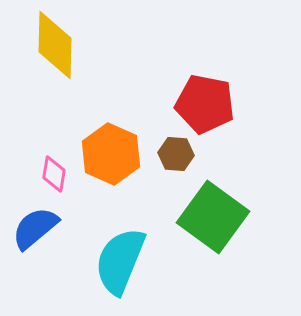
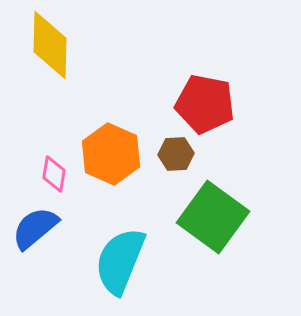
yellow diamond: moved 5 px left
brown hexagon: rotated 8 degrees counterclockwise
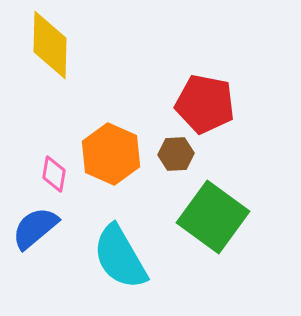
cyan semicircle: moved 4 px up; rotated 52 degrees counterclockwise
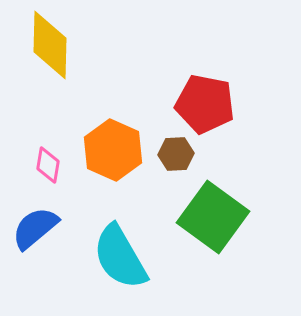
orange hexagon: moved 2 px right, 4 px up
pink diamond: moved 6 px left, 9 px up
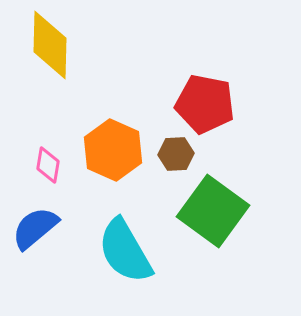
green square: moved 6 px up
cyan semicircle: moved 5 px right, 6 px up
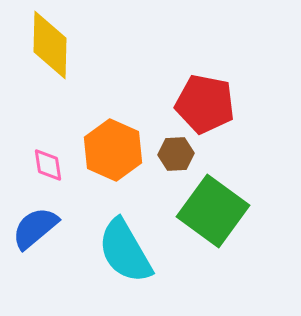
pink diamond: rotated 18 degrees counterclockwise
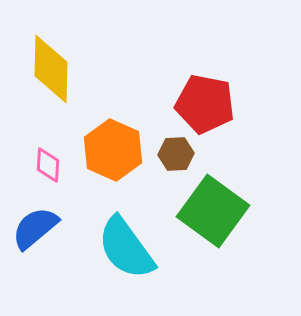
yellow diamond: moved 1 px right, 24 px down
pink diamond: rotated 12 degrees clockwise
cyan semicircle: moved 1 px right, 3 px up; rotated 6 degrees counterclockwise
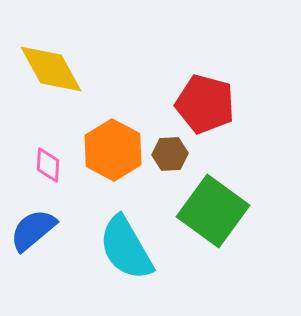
yellow diamond: rotated 30 degrees counterclockwise
red pentagon: rotated 4 degrees clockwise
orange hexagon: rotated 4 degrees clockwise
brown hexagon: moved 6 px left
blue semicircle: moved 2 px left, 2 px down
cyan semicircle: rotated 6 degrees clockwise
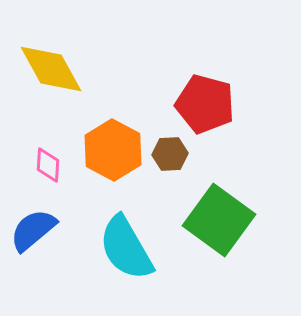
green square: moved 6 px right, 9 px down
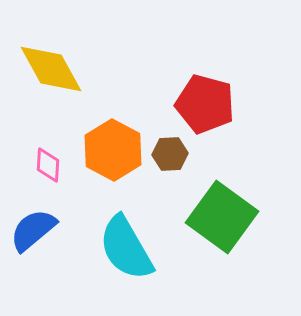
green square: moved 3 px right, 3 px up
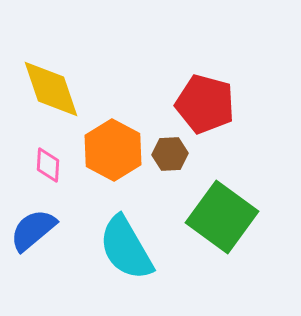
yellow diamond: moved 20 px down; rotated 10 degrees clockwise
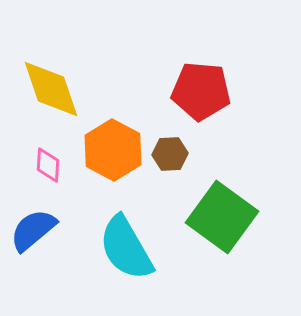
red pentagon: moved 4 px left, 13 px up; rotated 10 degrees counterclockwise
